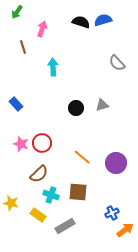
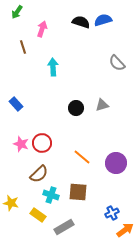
gray rectangle: moved 1 px left, 1 px down
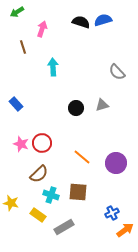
green arrow: rotated 24 degrees clockwise
gray semicircle: moved 9 px down
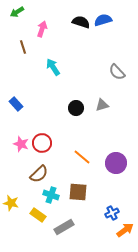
cyan arrow: rotated 30 degrees counterclockwise
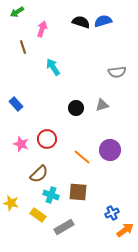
blue semicircle: moved 1 px down
gray semicircle: rotated 54 degrees counterclockwise
red circle: moved 5 px right, 4 px up
purple circle: moved 6 px left, 13 px up
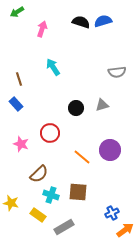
brown line: moved 4 px left, 32 px down
red circle: moved 3 px right, 6 px up
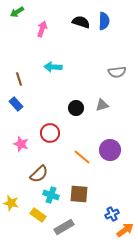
blue semicircle: moved 1 px right; rotated 108 degrees clockwise
cyan arrow: rotated 54 degrees counterclockwise
brown square: moved 1 px right, 2 px down
blue cross: moved 1 px down
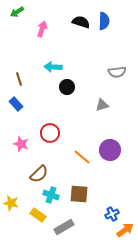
black circle: moved 9 px left, 21 px up
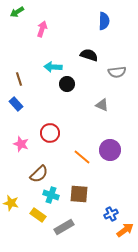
black semicircle: moved 8 px right, 33 px down
black circle: moved 3 px up
gray triangle: rotated 40 degrees clockwise
blue cross: moved 1 px left
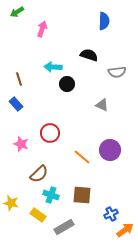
brown square: moved 3 px right, 1 px down
